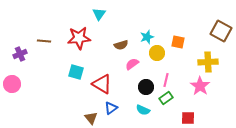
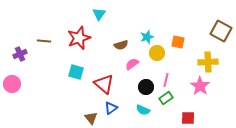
red star: rotated 15 degrees counterclockwise
red triangle: moved 2 px right; rotated 10 degrees clockwise
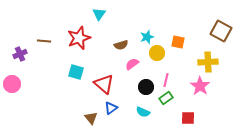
cyan semicircle: moved 2 px down
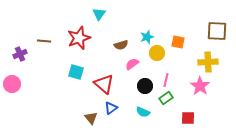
brown square: moved 4 px left; rotated 25 degrees counterclockwise
black circle: moved 1 px left, 1 px up
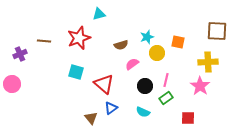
cyan triangle: rotated 40 degrees clockwise
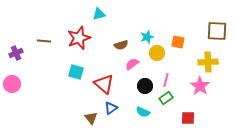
purple cross: moved 4 px left, 1 px up
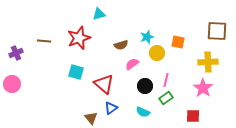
pink star: moved 3 px right, 2 px down
red square: moved 5 px right, 2 px up
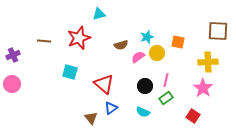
brown square: moved 1 px right
purple cross: moved 3 px left, 2 px down
pink semicircle: moved 6 px right, 7 px up
cyan square: moved 6 px left
red square: rotated 32 degrees clockwise
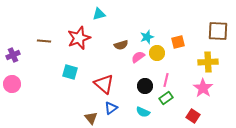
orange square: rotated 24 degrees counterclockwise
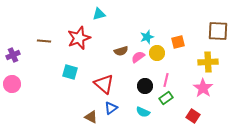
brown semicircle: moved 6 px down
brown triangle: moved 1 px up; rotated 24 degrees counterclockwise
